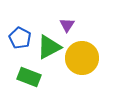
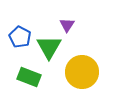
blue pentagon: moved 1 px up
green triangle: rotated 32 degrees counterclockwise
yellow circle: moved 14 px down
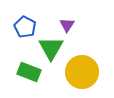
blue pentagon: moved 5 px right, 10 px up
green triangle: moved 2 px right, 1 px down
green rectangle: moved 5 px up
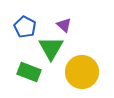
purple triangle: moved 3 px left; rotated 21 degrees counterclockwise
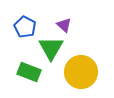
yellow circle: moved 1 px left
